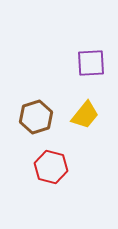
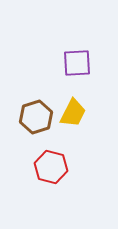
purple square: moved 14 px left
yellow trapezoid: moved 12 px left, 2 px up; rotated 12 degrees counterclockwise
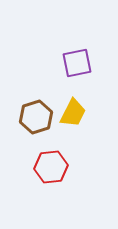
purple square: rotated 8 degrees counterclockwise
red hexagon: rotated 20 degrees counterclockwise
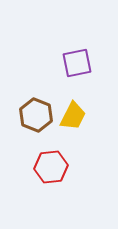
yellow trapezoid: moved 3 px down
brown hexagon: moved 2 px up; rotated 20 degrees counterclockwise
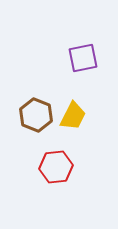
purple square: moved 6 px right, 5 px up
red hexagon: moved 5 px right
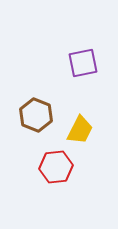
purple square: moved 5 px down
yellow trapezoid: moved 7 px right, 14 px down
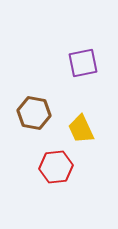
brown hexagon: moved 2 px left, 2 px up; rotated 12 degrees counterclockwise
yellow trapezoid: moved 1 px right, 1 px up; rotated 128 degrees clockwise
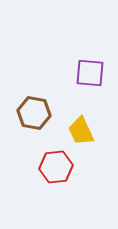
purple square: moved 7 px right, 10 px down; rotated 16 degrees clockwise
yellow trapezoid: moved 2 px down
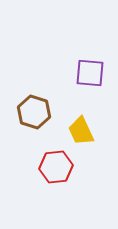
brown hexagon: moved 1 px up; rotated 8 degrees clockwise
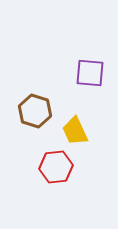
brown hexagon: moved 1 px right, 1 px up
yellow trapezoid: moved 6 px left
